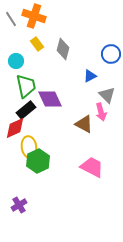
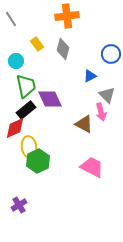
orange cross: moved 33 px right; rotated 25 degrees counterclockwise
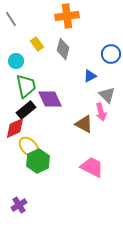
yellow ellipse: rotated 35 degrees counterclockwise
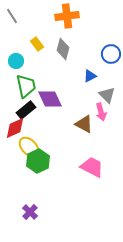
gray line: moved 1 px right, 3 px up
purple cross: moved 11 px right, 7 px down; rotated 14 degrees counterclockwise
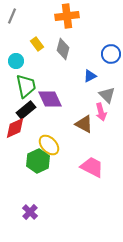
gray line: rotated 56 degrees clockwise
yellow ellipse: moved 20 px right, 2 px up
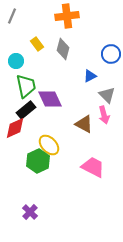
pink arrow: moved 3 px right, 3 px down
pink trapezoid: moved 1 px right
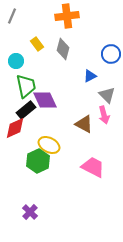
purple diamond: moved 5 px left, 1 px down
yellow ellipse: rotated 20 degrees counterclockwise
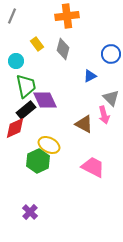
gray triangle: moved 4 px right, 3 px down
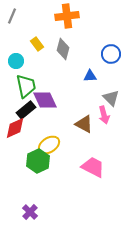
blue triangle: rotated 24 degrees clockwise
yellow ellipse: rotated 60 degrees counterclockwise
